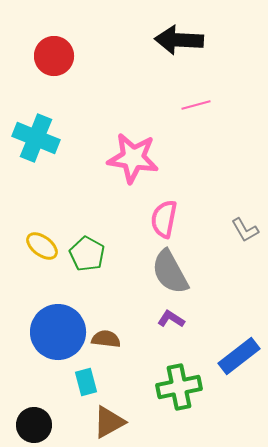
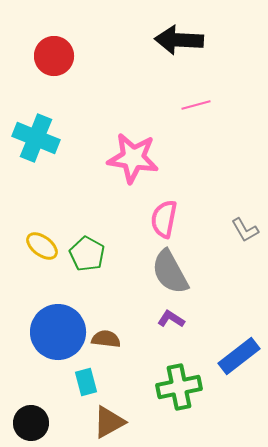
black circle: moved 3 px left, 2 px up
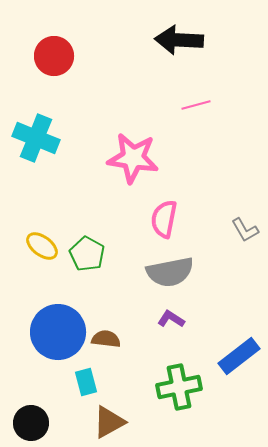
gray semicircle: rotated 72 degrees counterclockwise
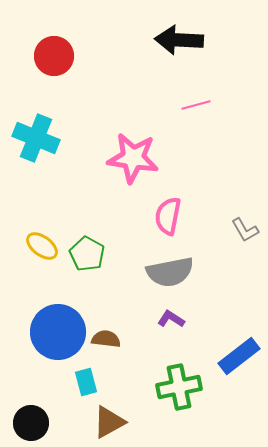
pink semicircle: moved 4 px right, 3 px up
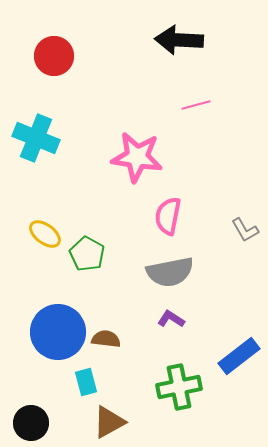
pink star: moved 4 px right, 1 px up
yellow ellipse: moved 3 px right, 12 px up
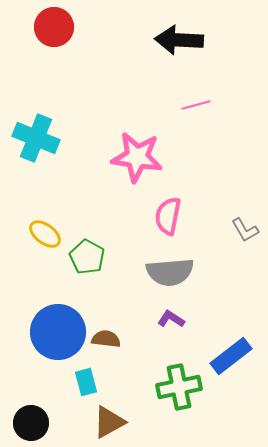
red circle: moved 29 px up
green pentagon: moved 3 px down
gray semicircle: rotated 6 degrees clockwise
blue rectangle: moved 8 px left
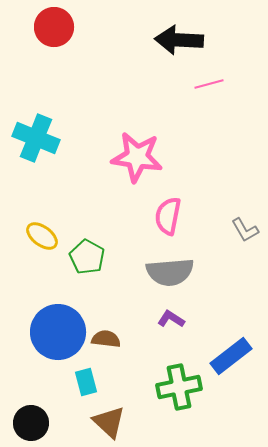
pink line: moved 13 px right, 21 px up
yellow ellipse: moved 3 px left, 2 px down
brown triangle: rotated 48 degrees counterclockwise
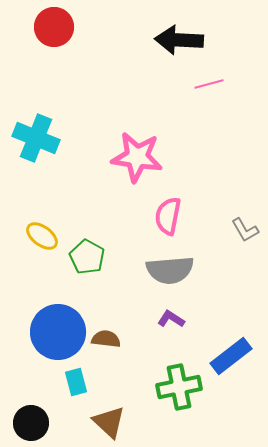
gray semicircle: moved 2 px up
cyan rectangle: moved 10 px left
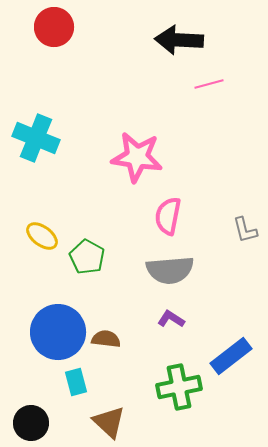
gray L-shape: rotated 16 degrees clockwise
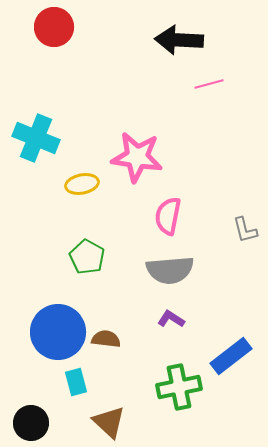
yellow ellipse: moved 40 px right, 52 px up; rotated 48 degrees counterclockwise
